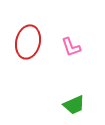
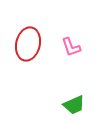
red ellipse: moved 2 px down
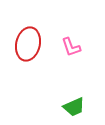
green trapezoid: moved 2 px down
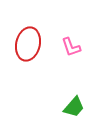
green trapezoid: rotated 25 degrees counterclockwise
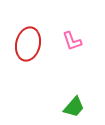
pink L-shape: moved 1 px right, 6 px up
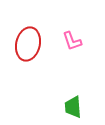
green trapezoid: moved 1 px left; rotated 135 degrees clockwise
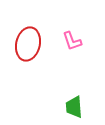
green trapezoid: moved 1 px right
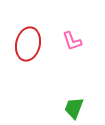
green trapezoid: moved 1 px down; rotated 25 degrees clockwise
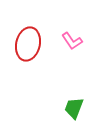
pink L-shape: rotated 15 degrees counterclockwise
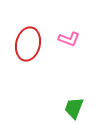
pink L-shape: moved 3 px left, 2 px up; rotated 35 degrees counterclockwise
